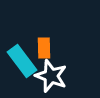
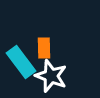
cyan rectangle: moved 1 px left, 1 px down
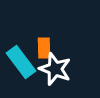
white star: moved 4 px right, 7 px up
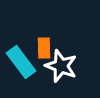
white star: moved 6 px right, 3 px up
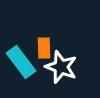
white star: moved 1 px down
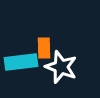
cyan rectangle: rotated 60 degrees counterclockwise
